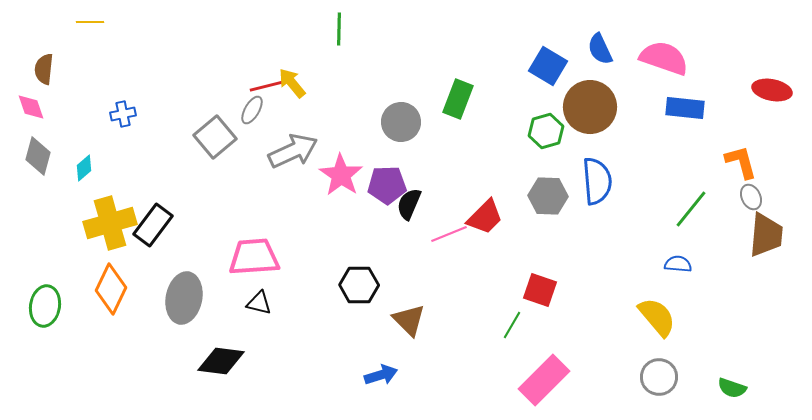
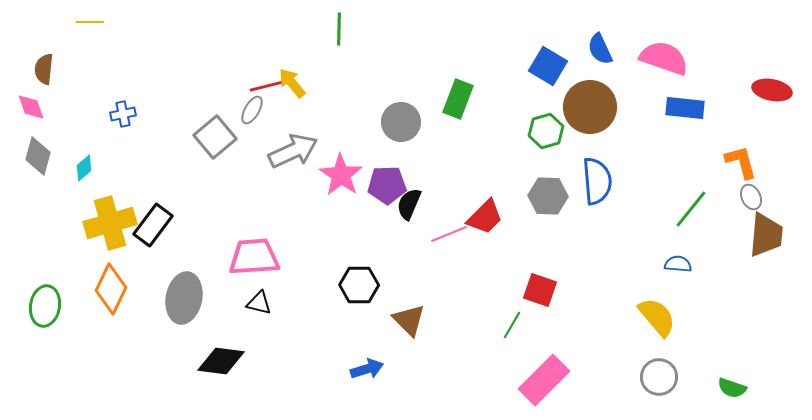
blue arrow at (381, 375): moved 14 px left, 6 px up
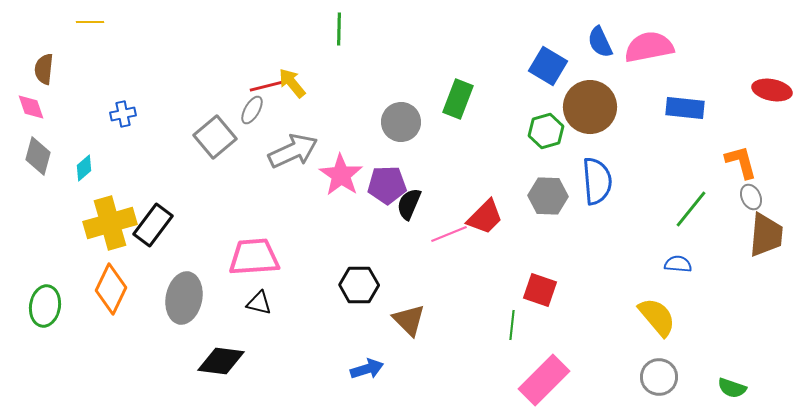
blue semicircle at (600, 49): moved 7 px up
pink semicircle at (664, 58): moved 15 px left, 11 px up; rotated 30 degrees counterclockwise
green line at (512, 325): rotated 24 degrees counterclockwise
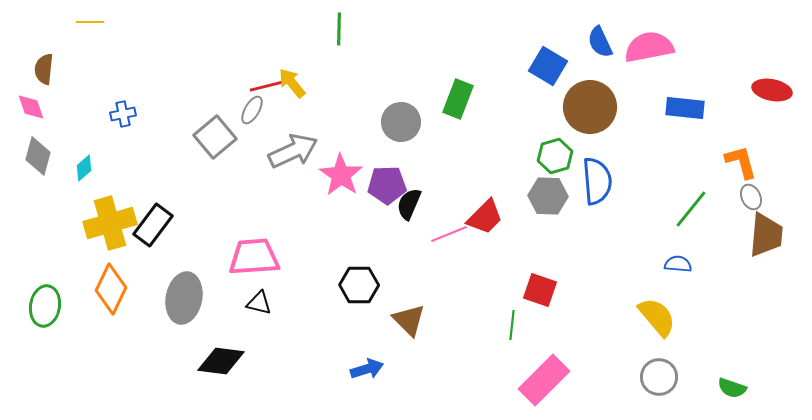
green hexagon at (546, 131): moved 9 px right, 25 px down
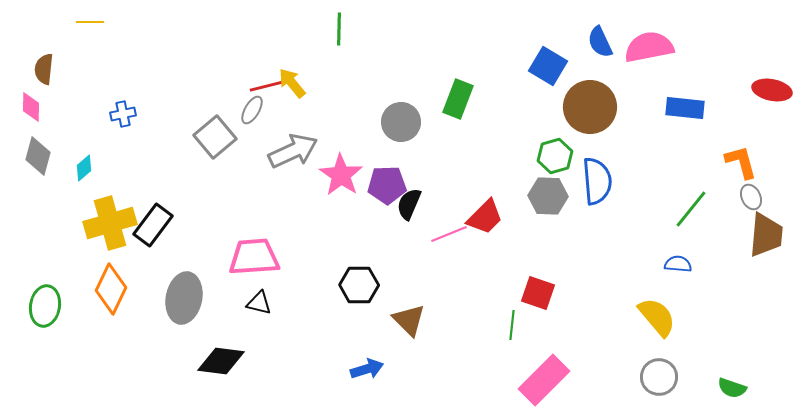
pink diamond at (31, 107): rotated 20 degrees clockwise
red square at (540, 290): moved 2 px left, 3 px down
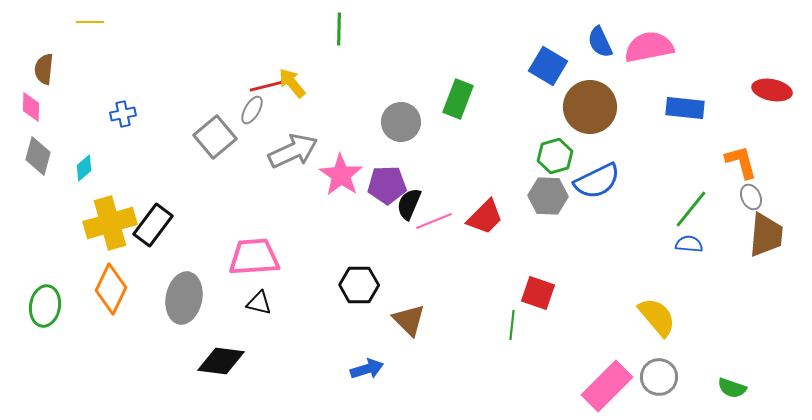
blue semicircle at (597, 181): rotated 69 degrees clockwise
pink line at (449, 234): moved 15 px left, 13 px up
blue semicircle at (678, 264): moved 11 px right, 20 px up
pink rectangle at (544, 380): moved 63 px right, 6 px down
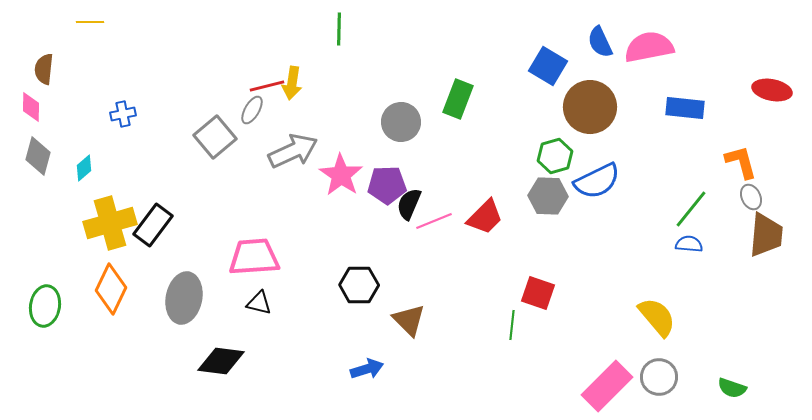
yellow arrow at (292, 83): rotated 132 degrees counterclockwise
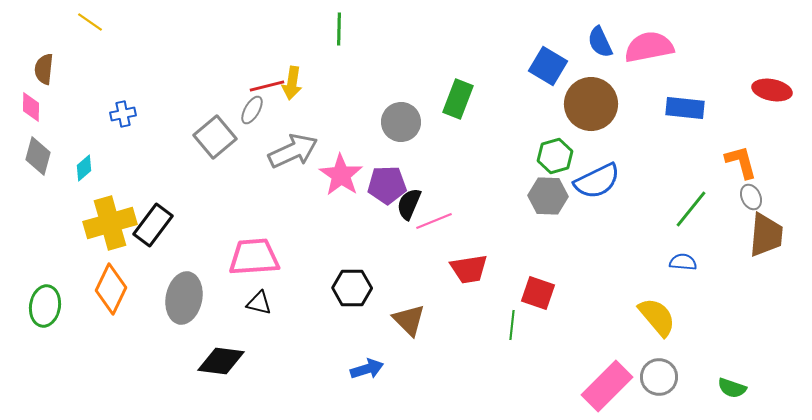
yellow line at (90, 22): rotated 36 degrees clockwise
brown circle at (590, 107): moved 1 px right, 3 px up
red trapezoid at (485, 217): moved 16 px left, 52 px down; rotated 36 degrees clockwise
blue semicircle at (689, 244): moved 6 px left, 18 px down
black hexagon at (359, 285): moved 7 px left, 3 px down
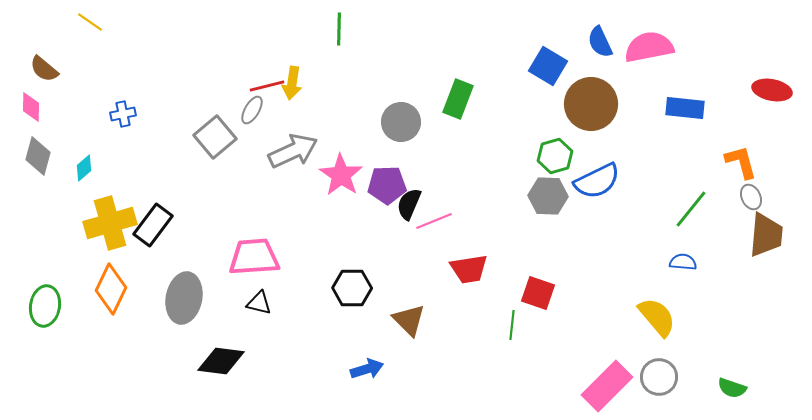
brown semicircle at (44, 69): rotated 56 degrees counterclockwise
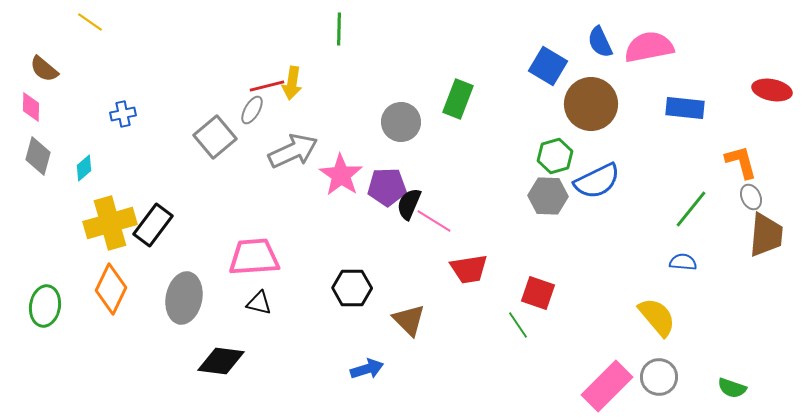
purple pentagon at (387, 185): moved 2 px down
pink line at (434, 221): rotated 54 degrees clockwise
green line at (512, 325): moved 6 px right; rotated 40 degrees counterclockwise
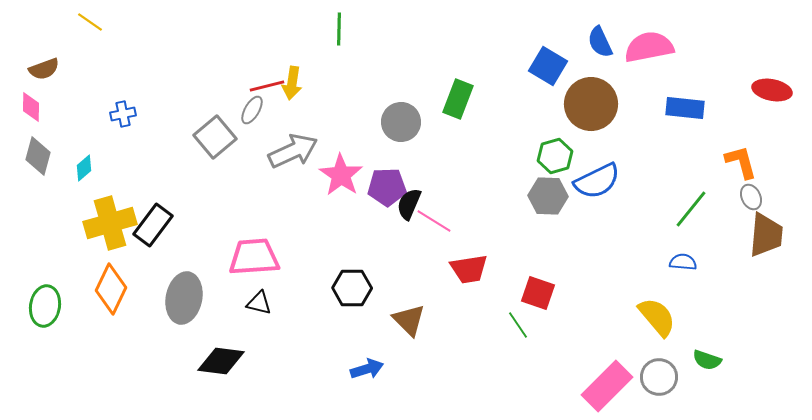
brown semicircle at (44, 69): rotated 60 degrees counterclockwise
green semicircle at (732, 388): moved 25 px left, 28 px up
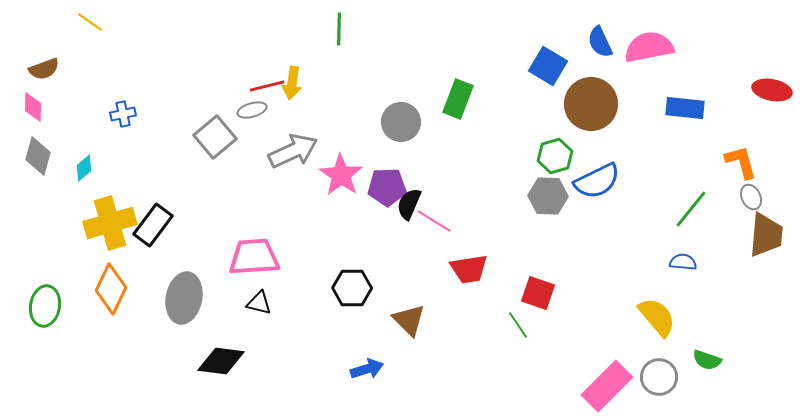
pink diamond at (31, 107): moved 2 px right
gray ellipse at (252, 110): rotated 44 degrees clockwise
